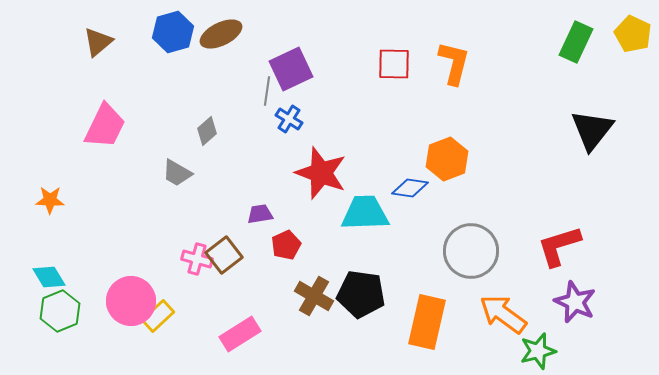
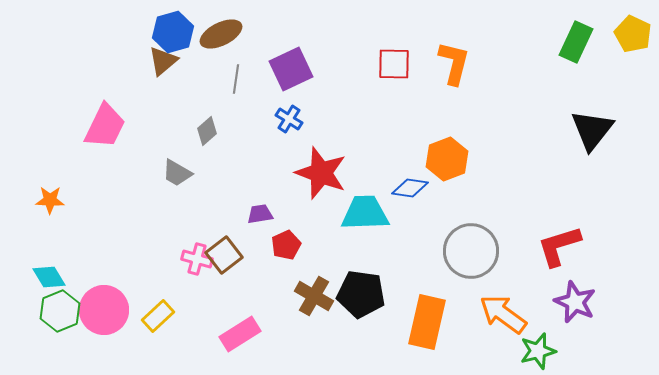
brown triangle: moved 65 px right, 19 px down
gray line: moved 31 px left, 12 px up
pink circle: moved 27 px left, 9 px down
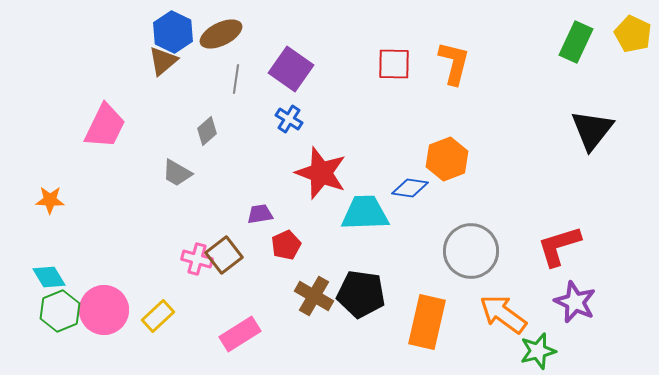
blue hexagon: rotated 18 degrees counterclockwise
purple square: rotated 30 degrees counterclockwise
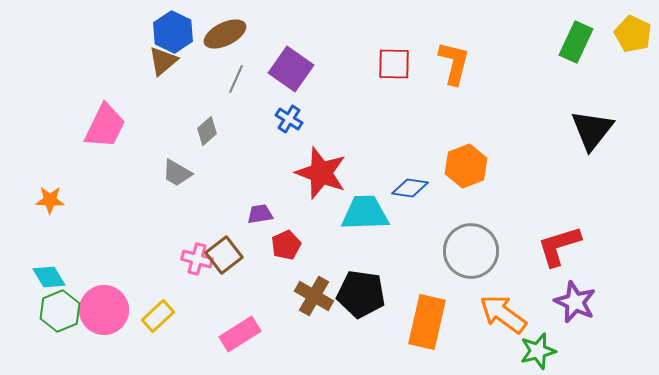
brown ellipse: moved 4 px right
gray line: rotated 16 degrees clockwise
orange hexagon: moved 19 px right, 7 px down
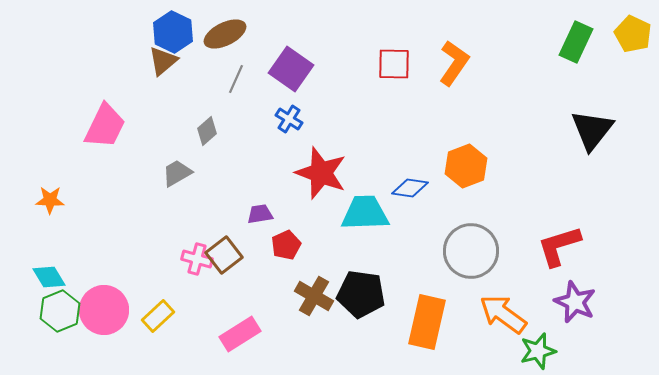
orange L-shape: rotated 21 degrees clockwise
gray trapezoid: rotated 120 degrees clockwise
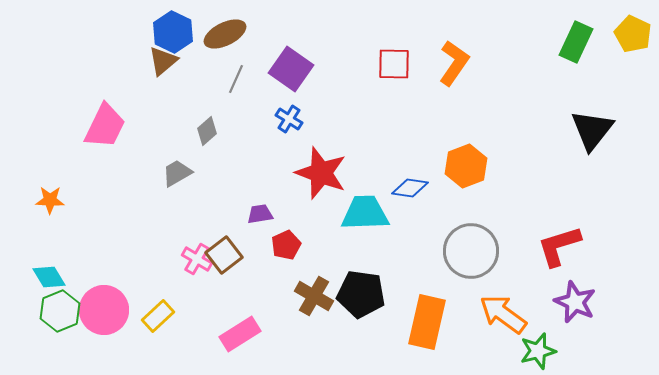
pink cross: rotated 16 degrees clockwise
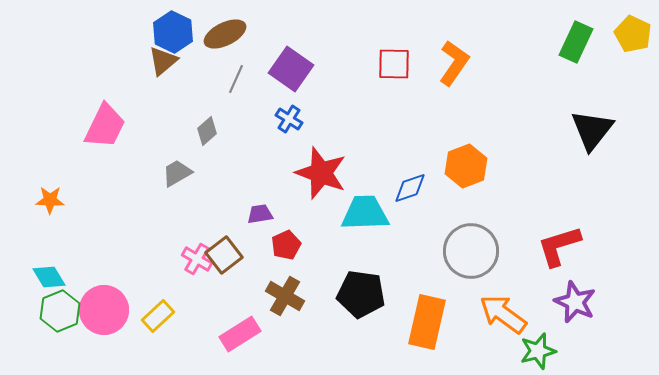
blue diamond: rotated 27 degrees counterclockwise
brown cross: moved 29 px left
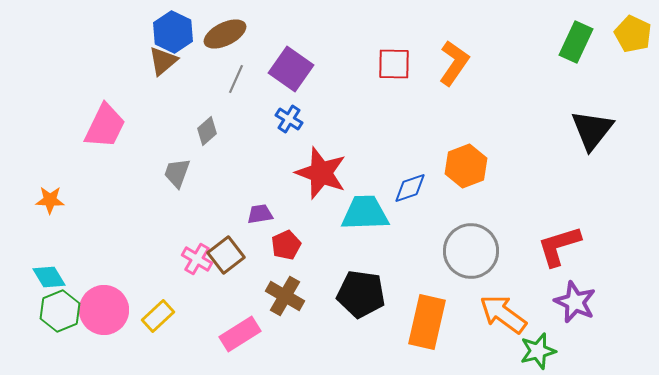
gray trapezoid: rotated 40 degrees counterclockwise
brown square: moved 2 px right
